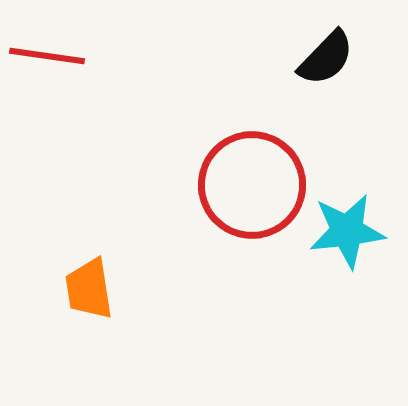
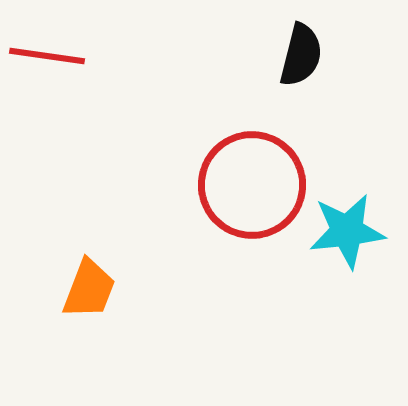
black semicircle: moved 25 px left, 3 px up; rotated 30 degrees counterclockwise
orange trapezoid: rotated 150 degrees counterclockwise
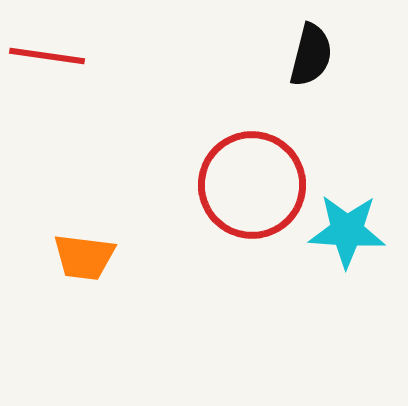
black semicircle: moved 10 px right
cyan star: rotated 10 degrees clockwise
orange trapezoid: moved 5 px left, 32 px up; rotated 76 degrees clockwise
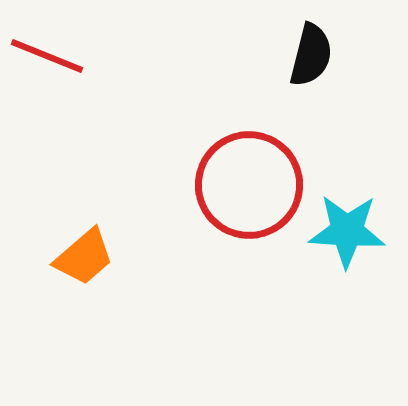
red line: rotated 14 degrees clockwise
red circle: moved 3 px left
orange trapezoid: rotated 48 degrees counterclockwise
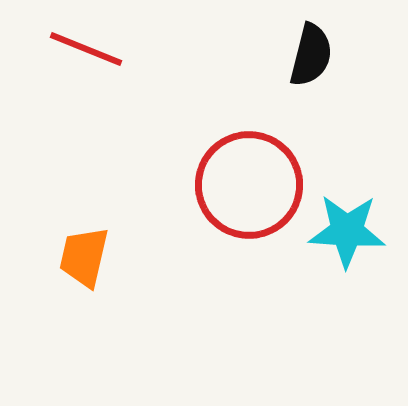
red line: moved 39 px right, 7 px up
orange trapezoid: rotated 144 degrees clockwise
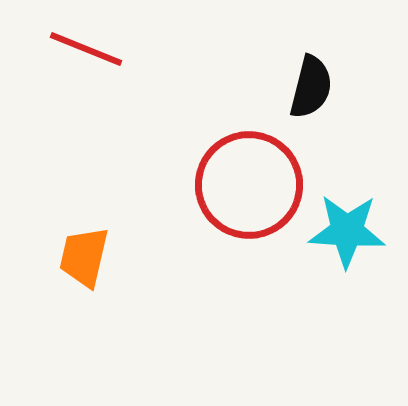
black semicircle: moved 32 px down
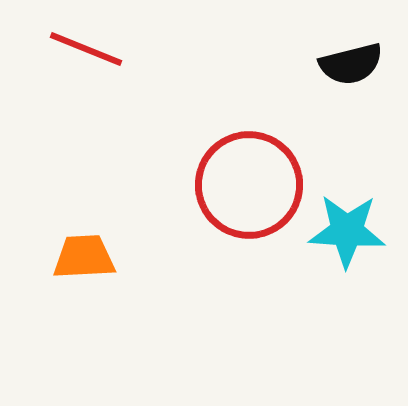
black semicircle: moved 40 px right, 23 px up; rotated 62 degrees clockwise
orange trapezoid: rotated 74 degrees clockwise
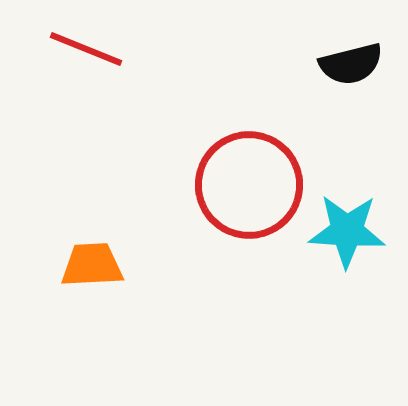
orange trapezoid: moved 8 px right, 8 px down
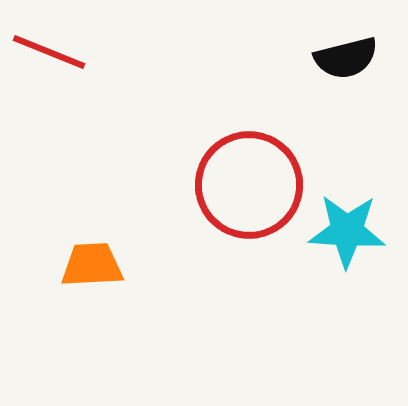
red line: moved 37 px left, 3 px down
black semicircle: moved 5 px left, 6 px up
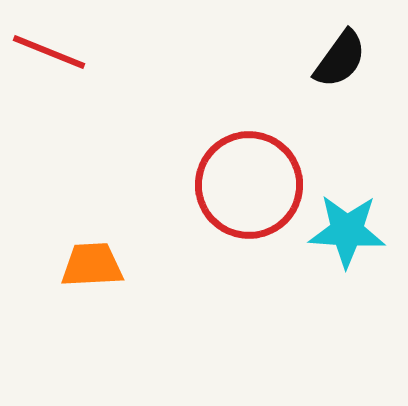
black semicircle: moved 6 px left, 1 px down; rotated 40 degrees counterclockwise
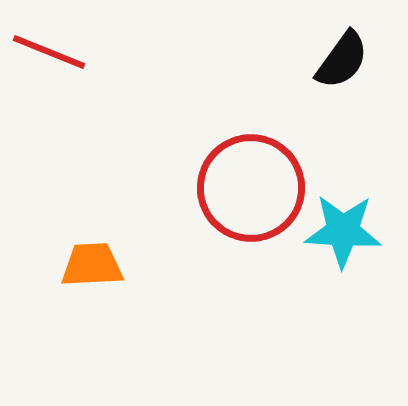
black semicircle: moved 2 px right, 1 px down
red circle: moved 2 px right, 3 px down
cyan star: moved 4 px left
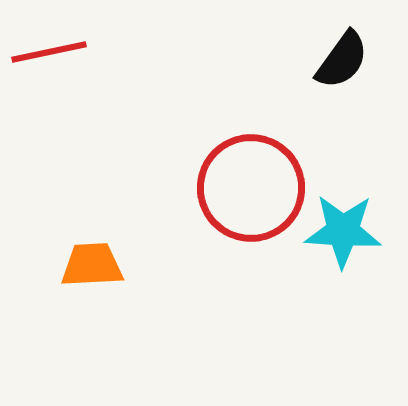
red line: rotated 34 degrees counterclockwise
